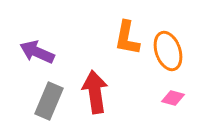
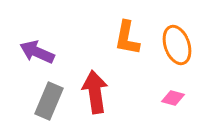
orange ellipse: moved 9 px right, 6 px up
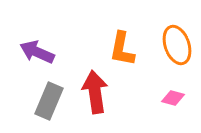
orange L-shape: moved 5 px left, 11 px down
